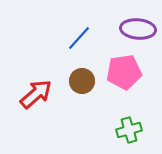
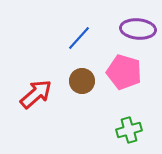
pink pentagon: rotated 24 degrees clockwise
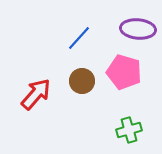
red arrow: rotated 8 degrees counterclockwise
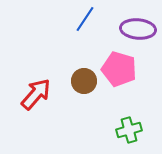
blue line: moved 6 px right, 19 px up; rotated 8 degrees counterclockwise
pink pentagon: moved 5 px left, 3 px up
brown circle: moved 2 px right
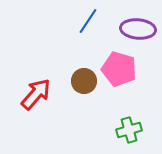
blue line: moved 3 px right, 2 px down
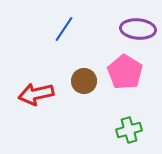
blue line: moved 24 px left, 8 px down
pink pentagon: moved 6 px right, 3 px down; rotated 16 degrees clockwise
red arrow: rotated 144 degrees counterclockwise
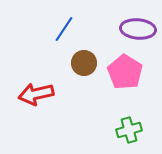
brown circle: moved 18 px up
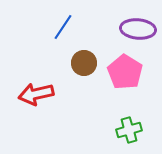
blue line: moved 1 px left, 2 px up
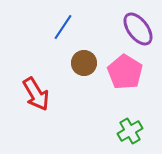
purple ellipse: rotated 48 degrees clockwise
red arrow: rotated 108 degrees counterclockwise
green cross: moved 1 px right, 1 px down; rotated 15 degrees counterclockwise
